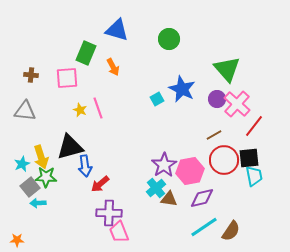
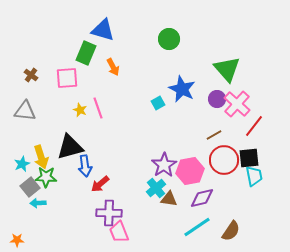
blue triangle: moved 14 px left
brown cross: rotated 32 degrees clockwise
cyan square: moved 1 px right, 4 px down
cyan line: moved 7 px left
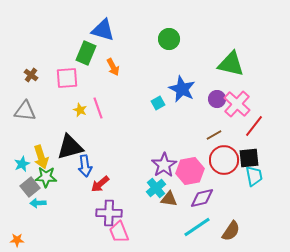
green triangle: moved 4 px right, 5 px up; rotated 36 degrees counterclockwise
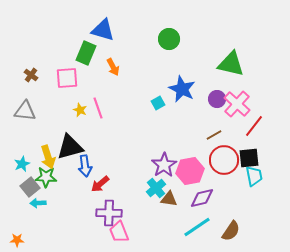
yellow arrow: moved 7 px right
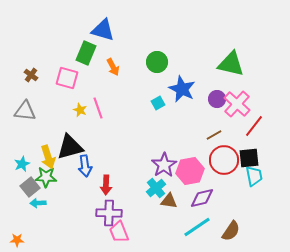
green circle: moved 12 px left, 23 px down
pink square: rotated 20 degrees clockwise
red arrow: moved 6 px right, 1 px down; rotated 48 degrees counterclockwise
brown triangle: moved 2 px down
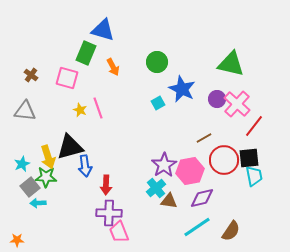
brown line: moved 10 px left, 3 px down
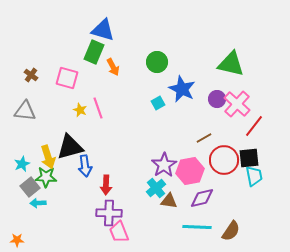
green rectangle: moved 8 px right, 1 px up
cyan line: rotated 36 degrees clockwise
